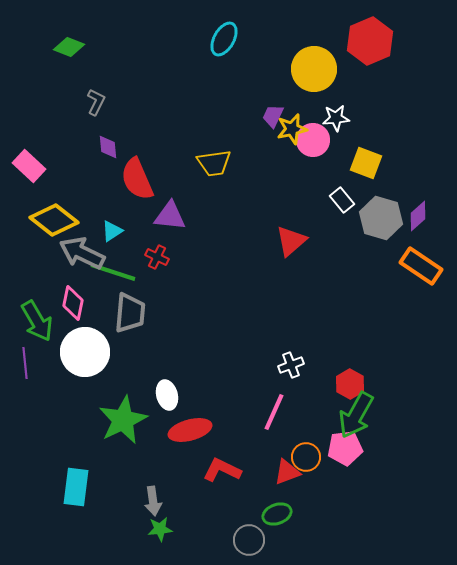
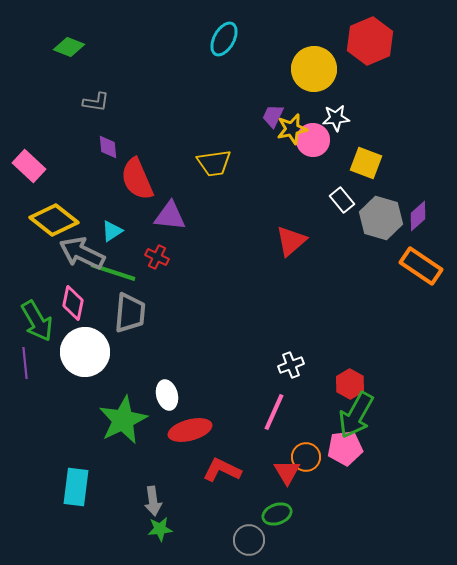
gray L-shape at (96, 102): rotated 72 degrees clockwise
red triangle at (287, 472): rotated 40 degrees counterclockwise
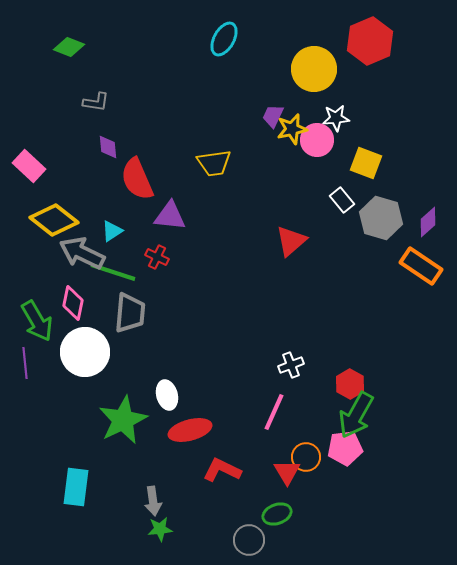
pink circle at (313, 140): moved 4 px right
purple diamond at (418, 216): moved 10 px right, 6 px down
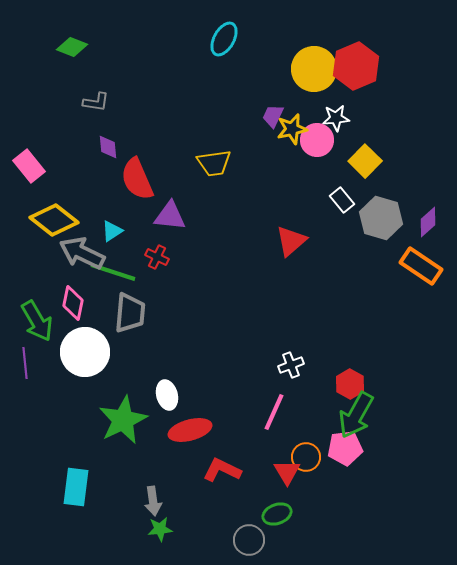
red hexagon at (370, 41): moved 14 px left, 25 px down
green diamond at (69, 47): moved 3 px right
yellow square at (366, 163): moved 1 px left, 2 px up; rotated 24 degrees clockwise
pink rectangle at (29, 166): rotated 8 degrees clockwise
